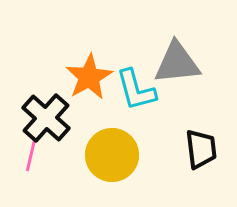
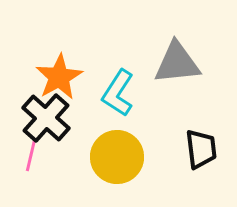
orange star: moved 30 px left
cyan L-shape: moved 18 px left, 3 px down; rotated 48 degrees clockwise
yellow circle: moved 5 px right, 2 px down
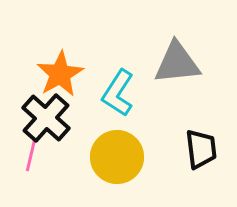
orange star: moved 1 px right, 3 px up
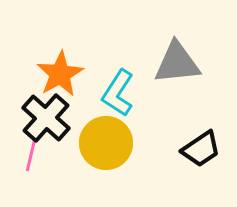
black trapezoid: rotated 63 degrees clockwise
yellow circle: moved 11 px left, 14 px up
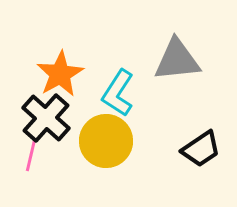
gray triangle: moved 3 px up
yellow circle: moved 2 px up
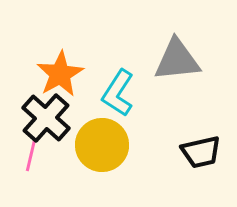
yellow circle: moved 4 px left, 4 px down
black trapezoid: moved 3 px down; rotated 21 degrees clockwise
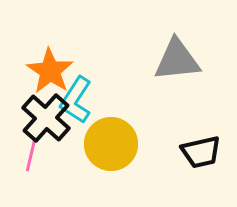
orange star: moved 10 px left, 3 px up; rotated 9 degrees counterclockwise
cyan L-shape: moved 42 px left, 7 px down
yellow circle: moved 9 px right, 1 px up
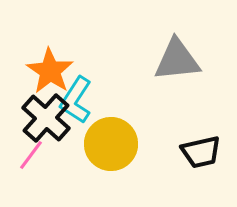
pink line: rotated 24 degrees clockwise
